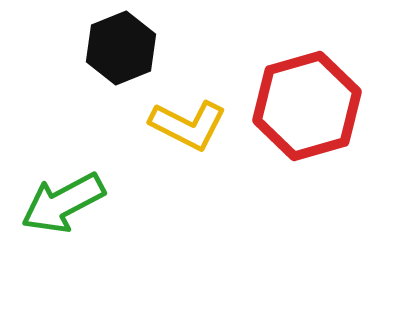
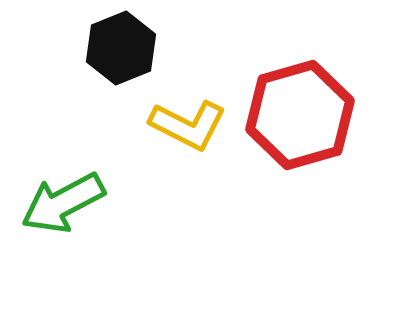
red hexagon: moved 7 px left, 9 px down
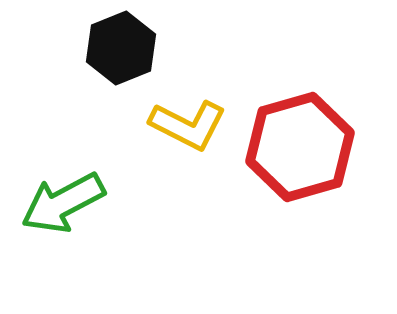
red hexagon: moved 32 px down
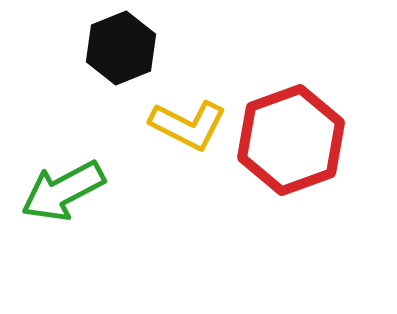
red hexagon: moved 9 px left, 7 px up; rotated 4 degrees counterclockwise
green arrow: moved 12 px up
